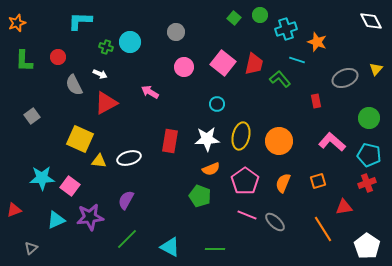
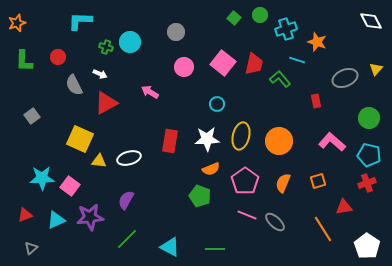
red triangle at (14, 210): moved 11 px right, 5 px down
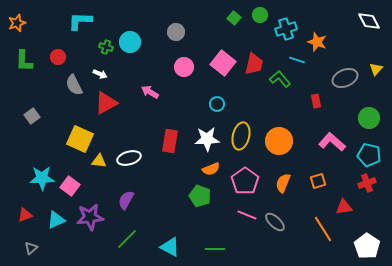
white diamond at (371, 21): moved 2 px left
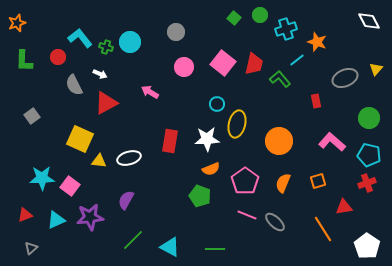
cyan L-shape at (80, 21): moved 17 px down; rotated 50 degrees clockwise
cyan line at (297, 60): rotated 56 degrees counterclockwise
yellow ellipse at (241, 136): moved 4 px left, 12 px up
green line at (127, 239): moved 6 px right, 1 px down
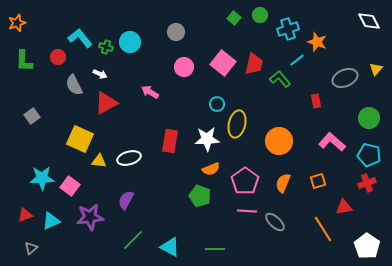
cyan cross at (286, 29): moved 2 px right
pink line at (247, 215): moved 4 px up; rotated 18 degrees counterclockwise
cyan triangle at (56, 220): moved 5 px left, 1 px down
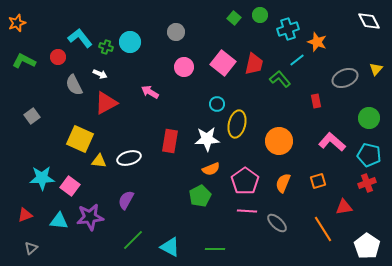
green L-shape at (24, 61): rotated 115 degrees clockwise
green pentagon at (200, 196): rotated 25 degrees clockwise
cyan triangle at (51, 221): moved 8 px right; rotated 30 degrees clockwise
gray ellipse at (275, 222): moved 2 px right, 1 px down
